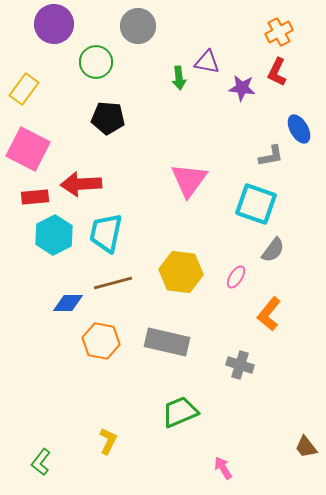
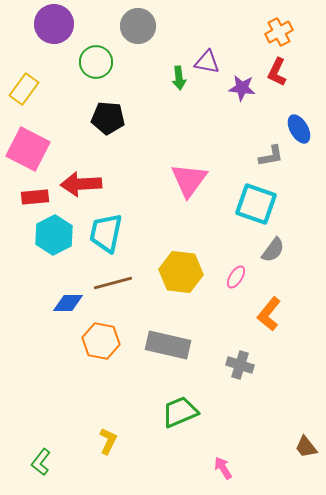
gray rectangle: moved 1 px right, 3 px down
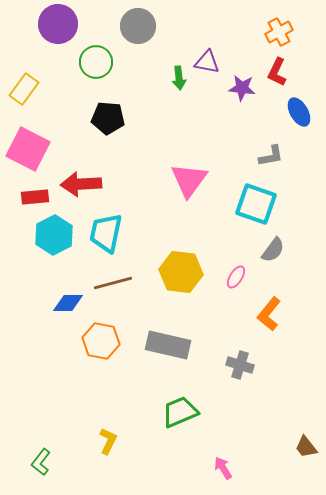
purple circle: moved 4 px right
blue ellipse: moved 17 px up
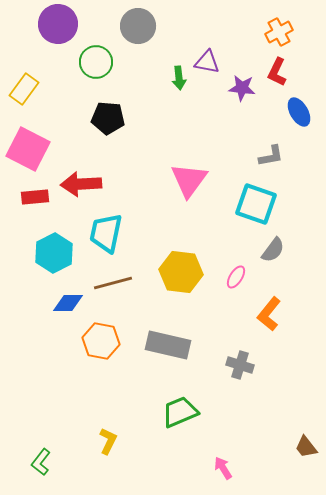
cyan hexagon: moved 18 px down
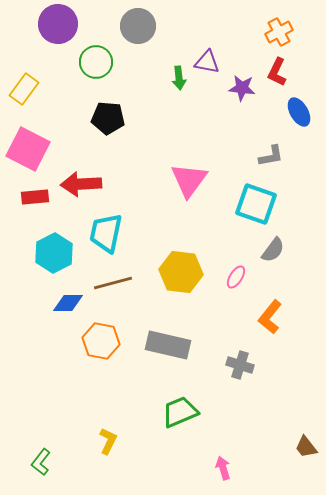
orange L-shape: moved 1 px right, 3 px down
pink arrow: rotated 15 degrees clockwise
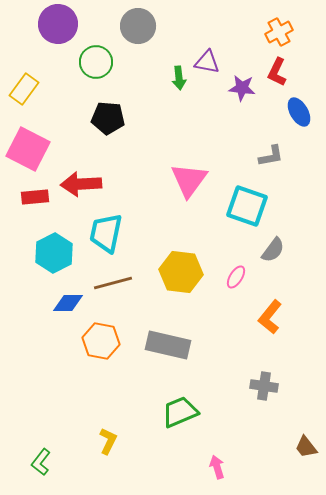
cyan square: moved 9 px left, 2 px down
gray cross: moved 24 px right, 21 px down; rotated 8 degrees counterclockwise
pink arrow: moved 6 px left, 1 px up
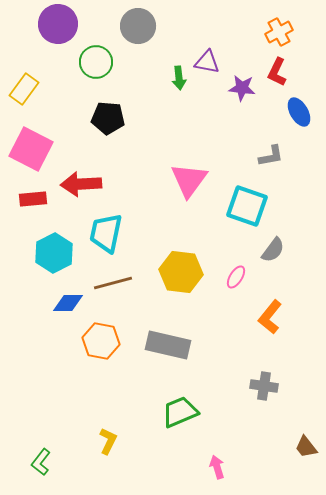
pink square: moved 3 px right
red rectangle: moved 2 px left, 2 px down
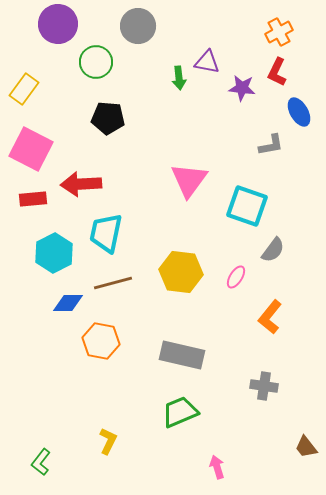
gray L-shape: moved 11 px up
gray rectangle: moved 14 px right, 10 px down
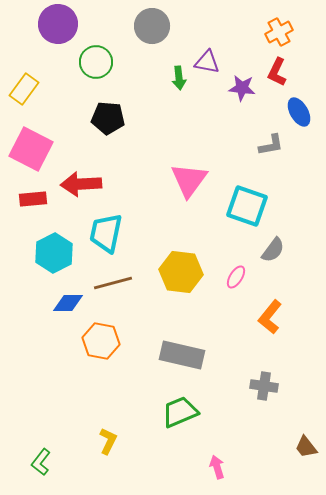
gray circle: moved 14 px right
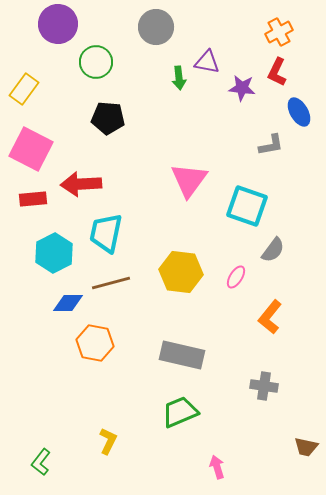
gray circle: moved 4 px right, 1 px down
brown line: moved 2 px left
orange hexagon: moved 6 px left, 2 px down
brown trapezoid: rotated 40 degrees counterclockwise
